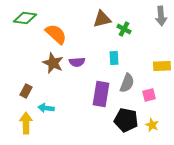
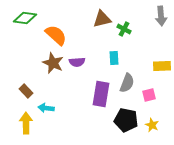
orange semicircle: moved 1 px down
brown rectangle: rotated 72 degrees counterclockwise
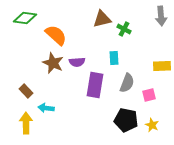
purple rectangle: moved 6 px left, 9 px up
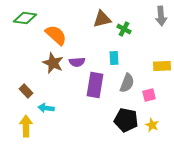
yellow arrow: moved 3 px down
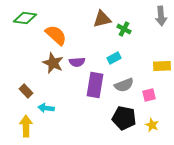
cyan rectangle: rotated 64 degrees clockwise
gray semicircle: moved 3 px left, 2 px down; rotated 48 degrees clockwise
black pentagon: moved 2 px left, 2 px up
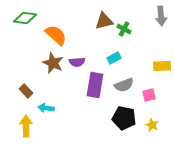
brown triangle: moved 2 px right, 2 px down
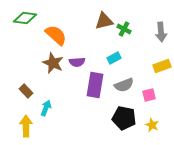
gray arrow: moved 16 px down
yellow rectangle: rotated 18 degrees counterclockwise
cyan arrow: rotated 105 degrees clockwise
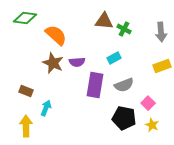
brown triangle: rotated 18 degrees clockwise
brown rectangle: rotated 24 degrees counterclockwise
pink square: moved 1 px left, 8 px down; rotated 32 degrees counterclockwise
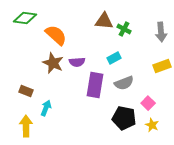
gray semicircle: moved 2 px up
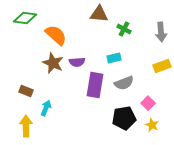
brown triangle: moved 5 px left, 7 px up
cyan rectangle: rotated 16 degrees clockwise
black pentagon: rotated 20 degrees counterclockwise
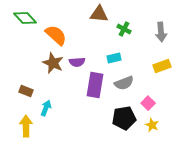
green diamond: rotated 40 degrees clockwise
